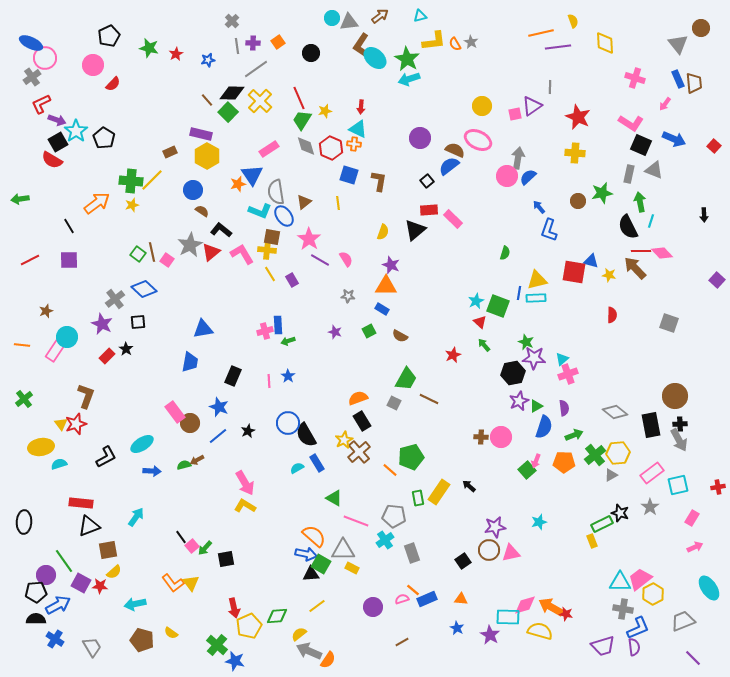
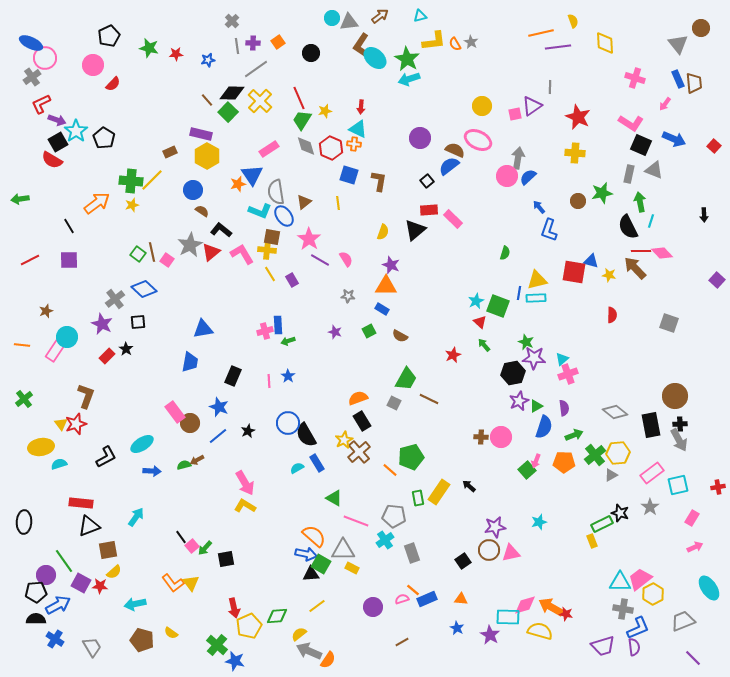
red star at (176, 54): rotated 24 degrees clockwise
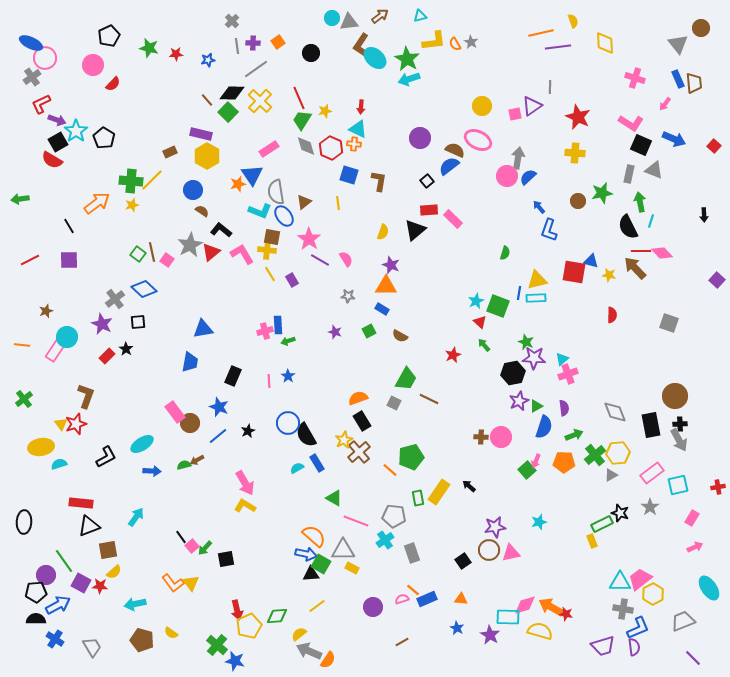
gray diamond at (615, 412): rotated 30 degrees clockwise
red arrow at (234, 608): moved 3 px right, 2 px down
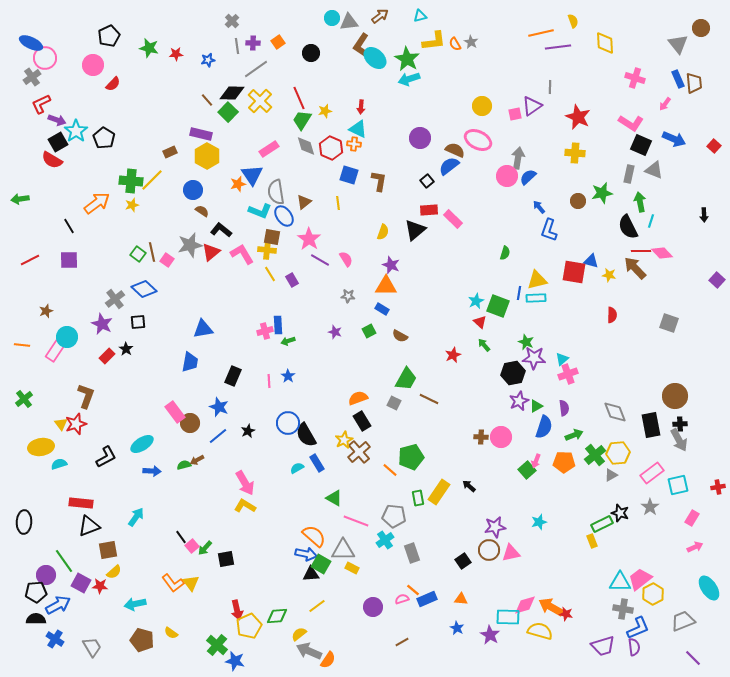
gray star at (190, 245): rotated 15 degrees clockwise
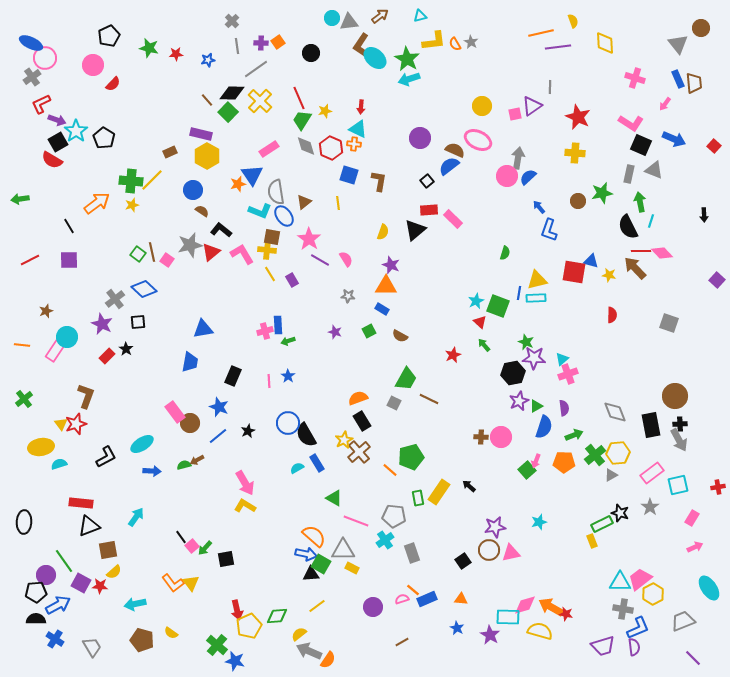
purple cross at (253, 43): moved 8 px right
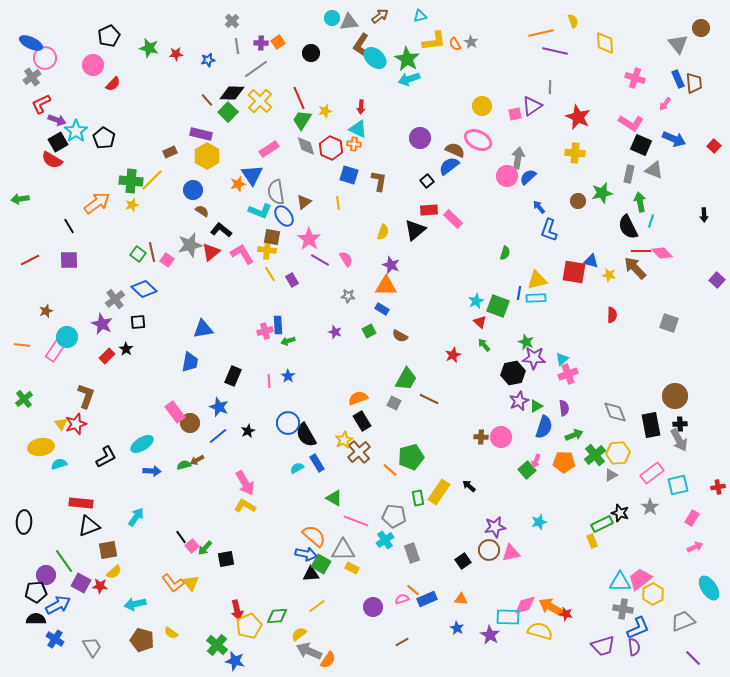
purple line at (558, 47): moved 3 px left, 4 px down; rotated 20 degrees clockwise
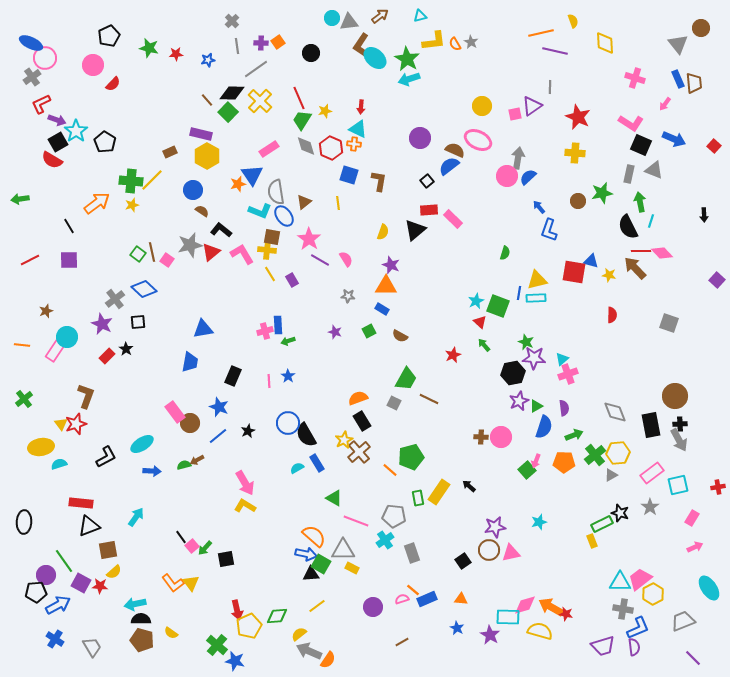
black pentagon at (104, 138): moved 1 px right, 4 px down
black semicircle at (36, 619): moved 105 px right
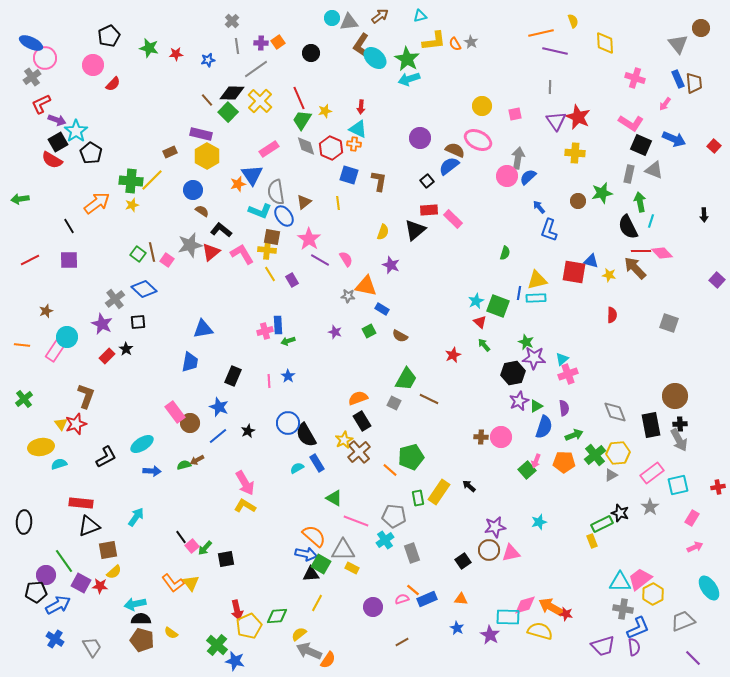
purple triangle at (532, 106): moved 24 px right, 15 px down; rotated 30 degrees counterclockwise
black pentagon at (105, 142): moved 14 px left, 11 px down
orange triangle at (386, 286): moved 20 px left; rotated 10 degrees clockwise
yellow line at (317, 606): moved 3 px up; rotated 24 degrees counterclockwise
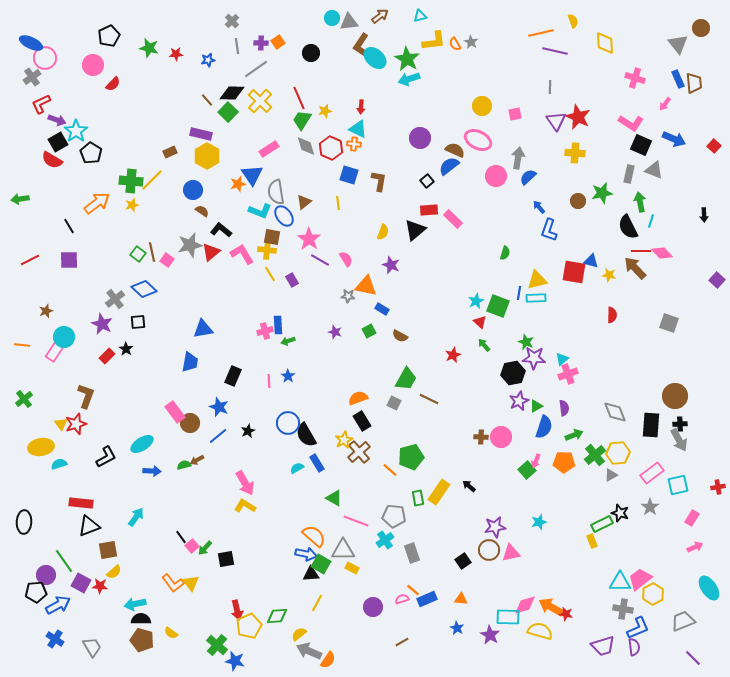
pink circle at (507, 176): moved 11 px left
cyan circle at (67, 337): moved 3 px left
black rectangle at (651, 425): rotated 15 degrees clockwise
